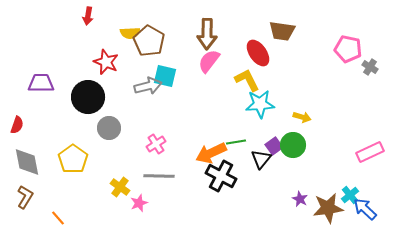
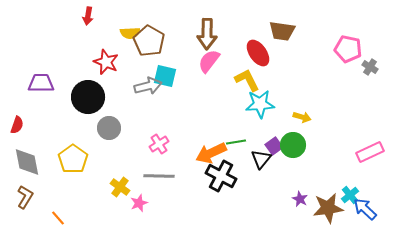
pink cross: moved 3 px right
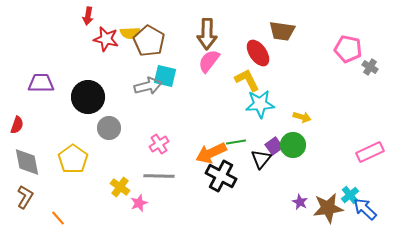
red star: moved 23 px up; rotated 10 degrees counterclockwise
purple star: moved 3 px down
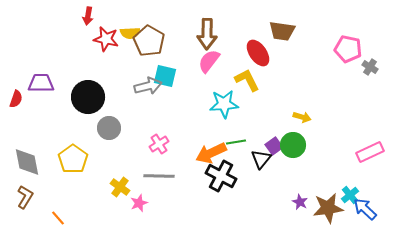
cyan star: moved 36 px left
red semicircle: moved 1 px left, 26 px up
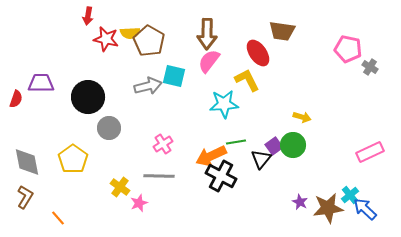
cyan square: moved 9 px right
pink cross: moved 4 px right
orange arrow: moved 3 px down
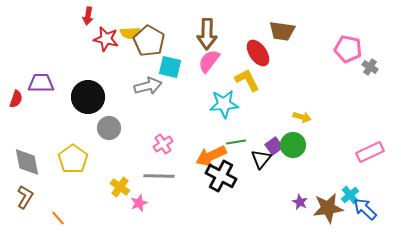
cyan square: moved 4 px left, 9 px up
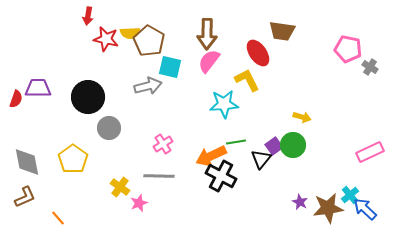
purple trapezoid: moved 3 px left, 5 px down
brown L-shape: rotated 35 degrees clockwise
